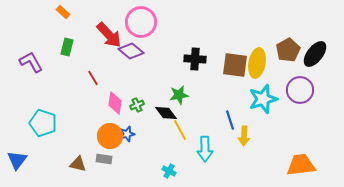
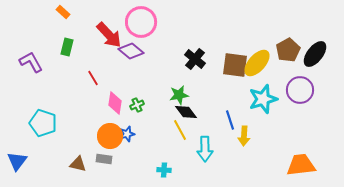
black cross: rotated 35 degrees clockwise
yellow ellipse: rotated 32 degrees clockwise
black diamond: moved 20 px right, 1 px up
blue triangle: moved 1 px down
cyan cross: moved 5 px left, 1 px up; rotated 24 degrees counterclockwise
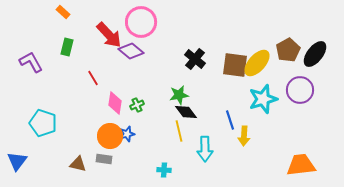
yellow line: moved 1 px left, 1 px down; rotated 15 degrees clockwise
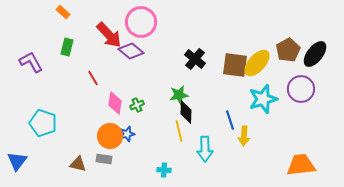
purple circle: moved 1 px right, 1 px up
black diamond: rotated 40 degrees clockwise
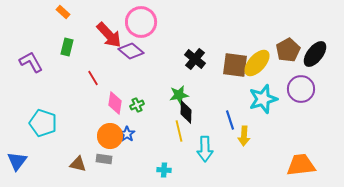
blue star: rotated 21 degrees counterclockwise
